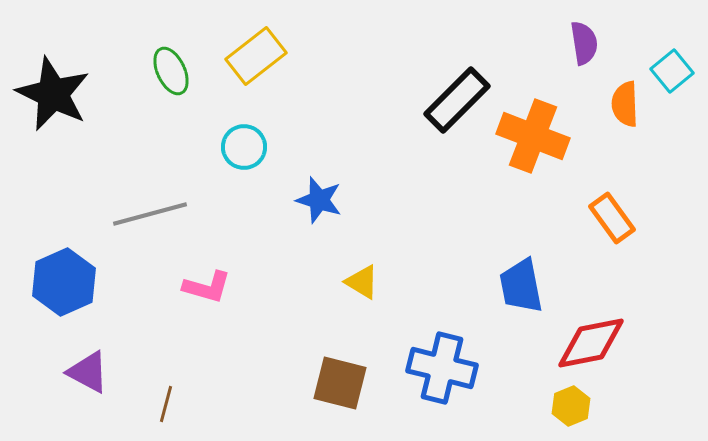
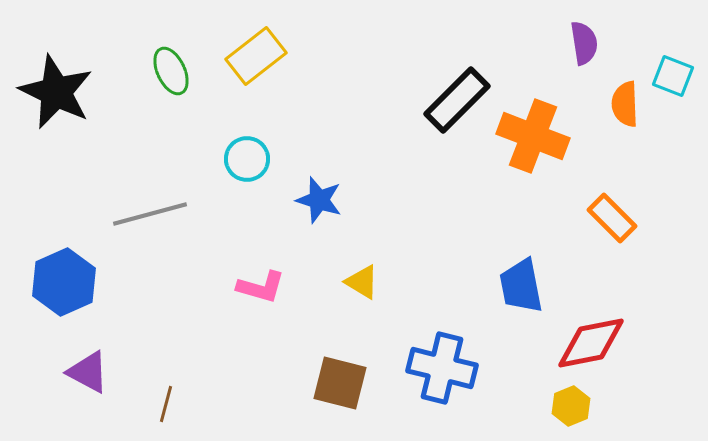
cyan square: moved 1 px right, 5 px down; rotated 30 degrees counterclockwise
black star: moved 3 px right, 2 px up
cyan circle: moved 3 px right, 12 px down
orange rectangle: rotated 9 degrees counterclockwise
pink L-shape: moved 54 px right
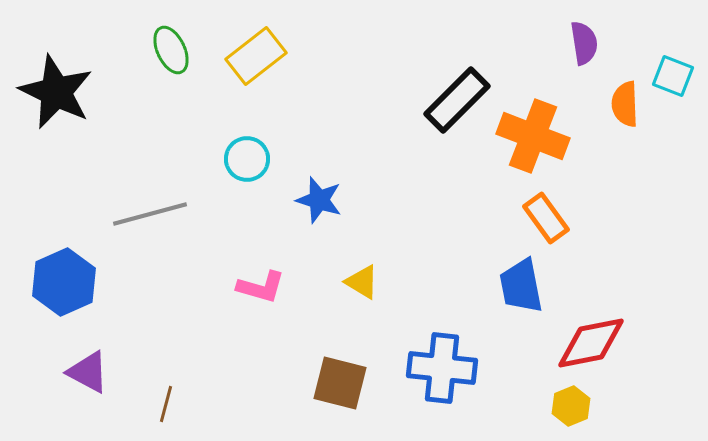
green ellipse: moved 21 px up
orange rectangle: moved 66 px left; rotated 9 degrees clockwise
blue cross: rotated 8 degrees counterclockwise
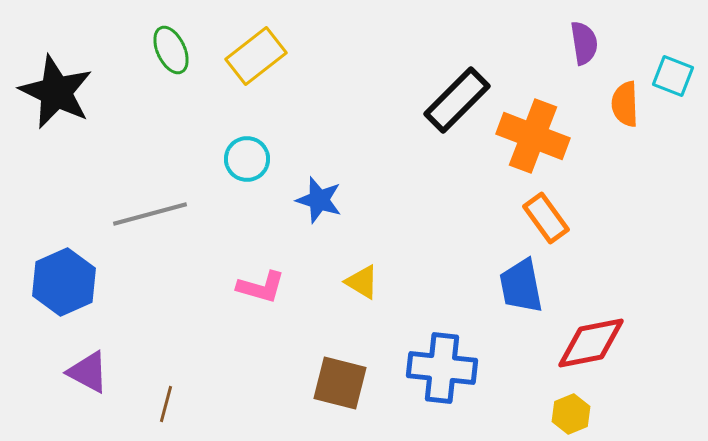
yellow hexagon: moved 8 px down
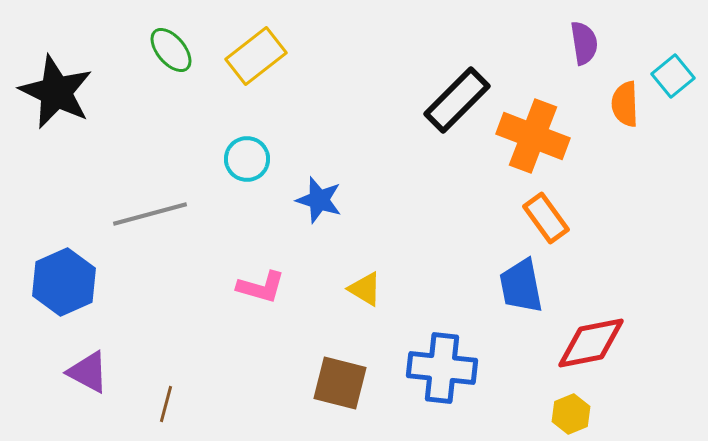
green ellipse: rotated 15 degrees counterclockwise
cyan square: rotated 30 degrees clockwise
yellow triangle: moved 3 px right, 7 px down
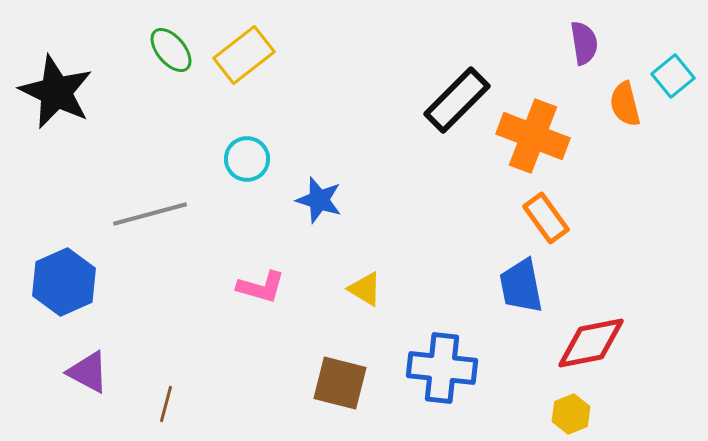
yellow rectangle: moved 12 px left, 1 px up
orange semicircle: rotated 12 degrees counterclockwise
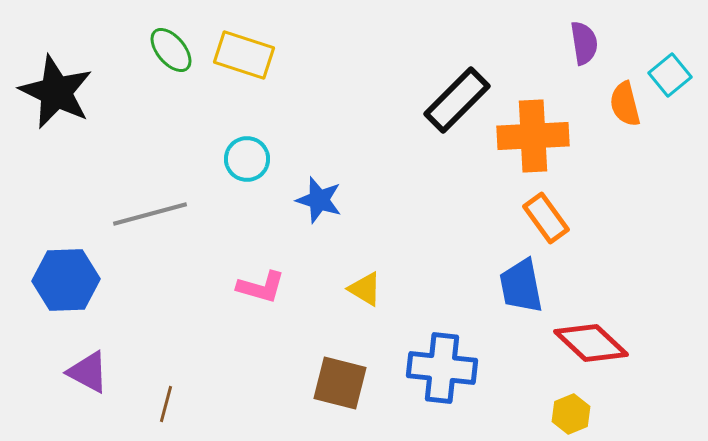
yellow rectangle: rotated 56 degrees clockwise
cyan square: moved 3 px left, 1 px up
orange cross: rotated 24 degrees counterclockwise
blue hexagon: moved 2 px right, 2 px up; rotated 22 degrees clockwise
red diamond: rotated 54 degrees clockwise
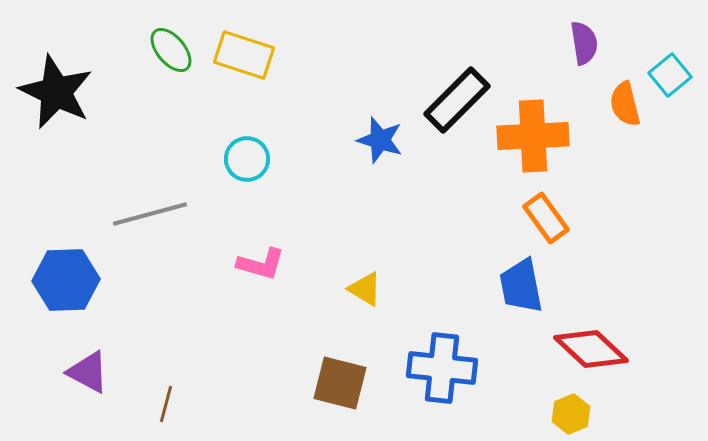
blue star: moved 61 px right, 60 px up
pink L-shape: moved 23 px up
red diamond: moved 6 px down
